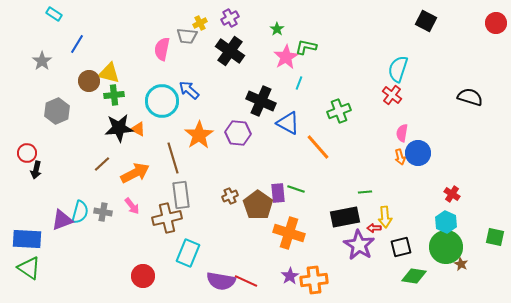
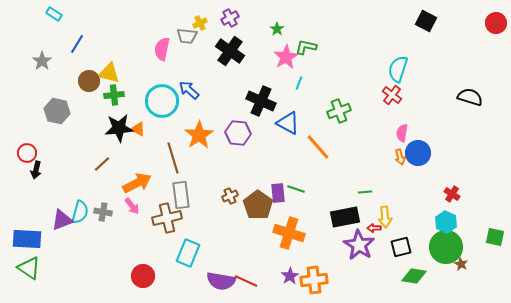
gray hexagon at (57, 111): rotated 25 degrees counterclockwise
orange arrow at (135, 173): moved 2 px right, 10 px down
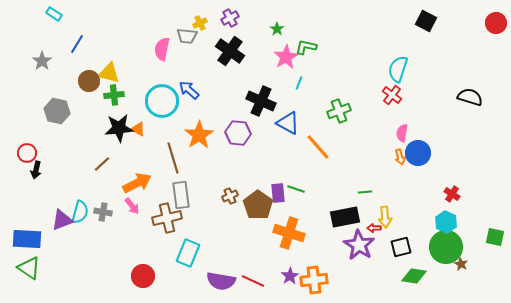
red line at (246, 281): moved 7 px right
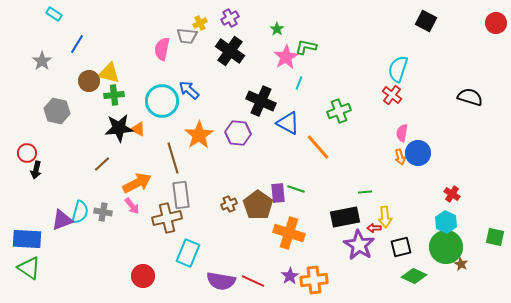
brown cross at (230, 196): moved 1 px left, 8 px down
green diamond at (414, 276): rotated 15 degrees clockwise
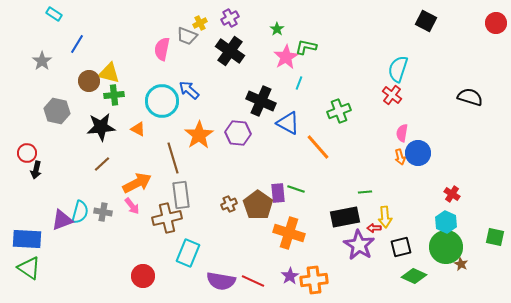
gray trapezoid at (187, 36): rotated 15 degrees clockwise
black star at (119, 128): moved 18 px left, 1 px up
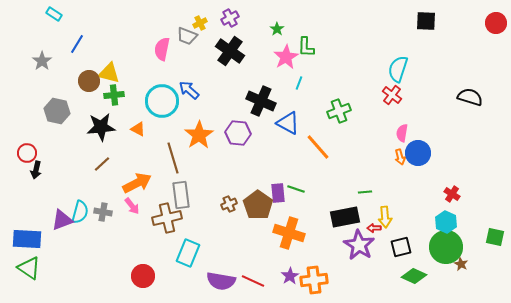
black square at (426, 21): rotated 25 degrees counterclockwise
green L-shape at (306, 47): rotated 100 degrees counterclockwise
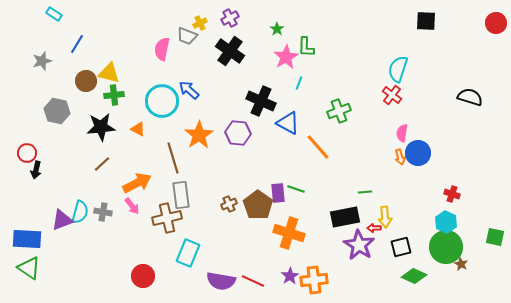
gray star at (42, 61): rotated 18 degrees clockwise
brown circle at (89, 81): moved 3 px left
red cross at (452, 194): rotated 14 degrees counterclockwise
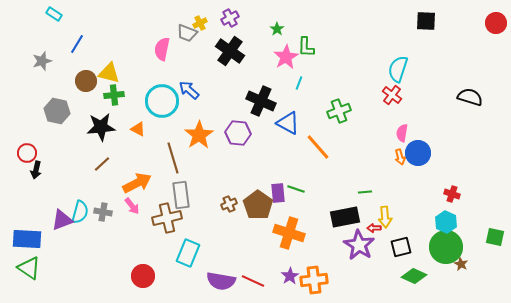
gray trapezoid at (187, 36): moved 3 px up
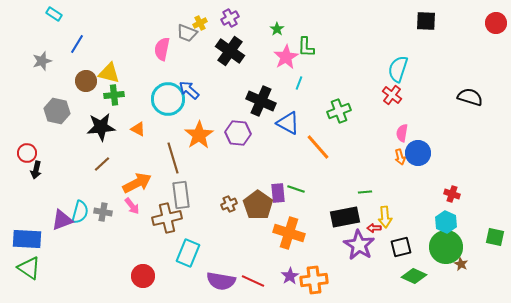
cyan circle at (162, 101): moved 6 px right, 2 px up
